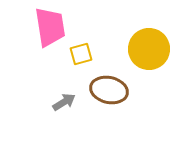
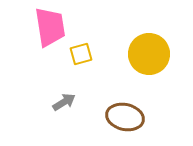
yellow circle: moved 5 px down
brown ellipse: moved 16 px right, 27 px down
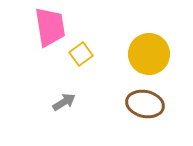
yellow square: rotated 20 degrees counterclockwise
brown ellipse: moved 20 px right, 13 px up
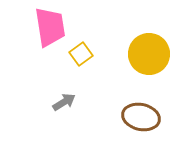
brown ellipse: moved 4 px left, 13 px down
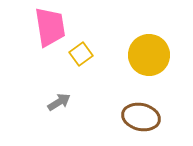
yellow circle: moved 1 px down
gray arrow: moved 5 px left
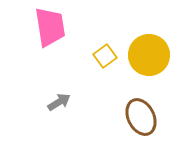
yellow square: moved 24 px right, 2 px down
brown ellipse: rotated 51 degrees clockwise
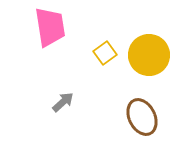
yellow square: moved 3 px up
gray arrow: moved 4 px right; rotated 10 degrees counterclockwise
brown ellipse: moved 1 px right
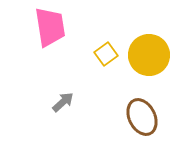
yellow square: moved 1 px right, 1 px down
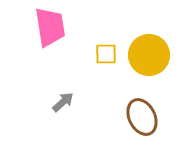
yellow square: rotated 35 degrees clockwise
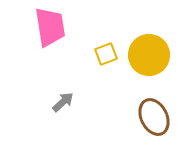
yellow square: rotated 20 degrees counterclockwise
brown ellipse: moved 12 px right
